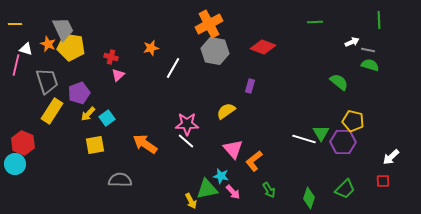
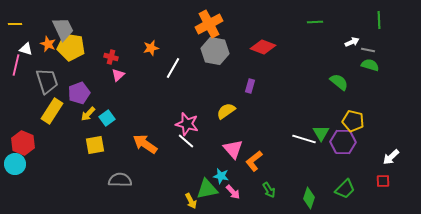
pink star at (187, 124): rotated 15 degrees clockwise
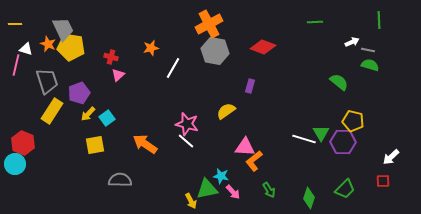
pink triangle at (233, 149): moved 12 px right, 2 px up; rotated 45 degrees counterclockwise
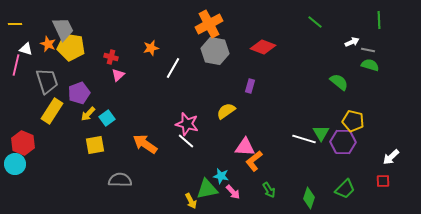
green line at (315, 22): rotated 42 degrees clockwise
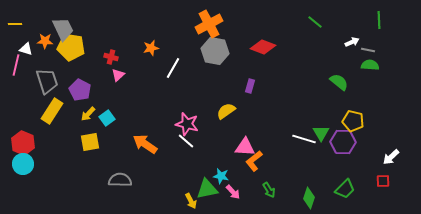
orange star at (48, 44): moved 3 px left, 3 px up; rotated 21 degrees counterclockwise
green semicircle at (370, 65): rotated 12 degrees counterclockwise
purple pentagon at (79, 93): moved 1 px right, 3 px up; rotated 25 degrees counterclockwise
yellow square at (95, 145): moved 5 px left, 3 px up
cyan circle at (15, 164): moved 8 px right
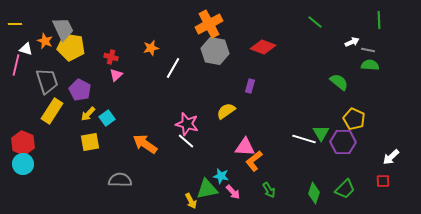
orange star at (45, 41): rotated 21 degrees clockwise
pink triangle at (118, 75): moved 2 px left
yellow pentagon at (353, 121): moved 1 px right, 2 px up; rotated 10 degrees clockwise
green diamond at (309, 198): moved 5 px right, 5 px up
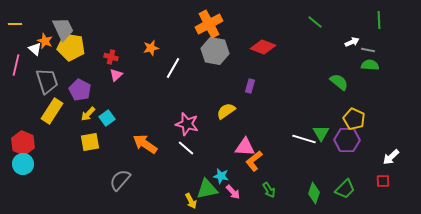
white triangle at (26, 49): moved 9 px right; rotated 24 degrees clockwise
white line at (186, 141): moved 7 px down
purple hexagon at (343, 142): moved 4 px right, 2 px up
gray semicircle at (120, 180): rotated 50 degrees counterclockwise
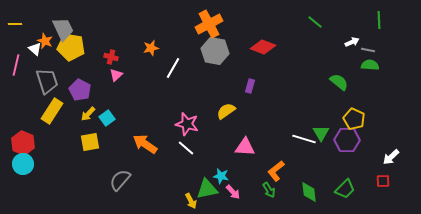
orange L-shape at (254, 161): moved 22 px right, 10 px down
green diamond at (314, 193): moved 5 px left, 1 px up; rotated 25 degrees counterclockwise
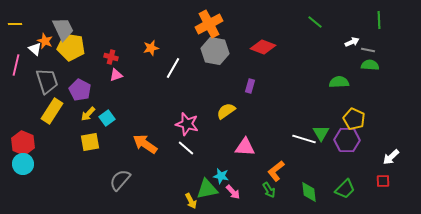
pink triangle at (116, 75): rotated 24 degrees clockwise
green semicircle at (339, 82): rotated 42 degrees counterclockwise
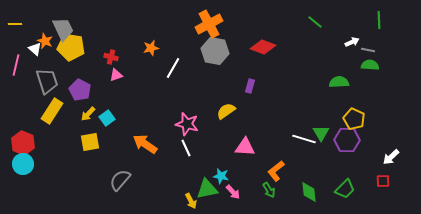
white line at (186, 148): rotated 24 degrees clockwise
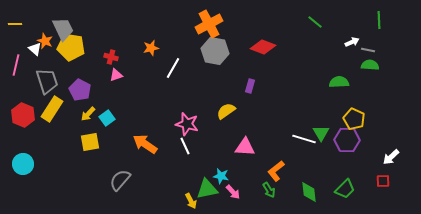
yellow rectangle at (52, 111): moved 2 px up
red hexagon at (23, 143): moved 28 px up
white line at (186, 148): moved 1 px left, 2 px up
